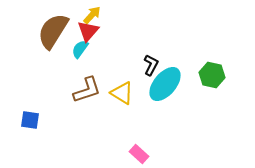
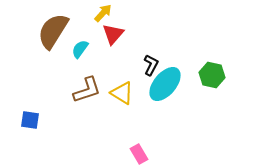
yellow arrow: moved 11 px right, 2 px up
red triangle: moved 25 px right, 3 px down
pink rectangle: rotated 18 degrees clockwise
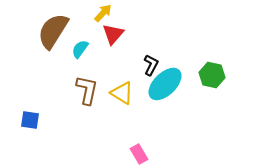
cyan ellipse: rotated 6 degrees clockwise
brown L-shape: rotated 60 degrees counterclockwise
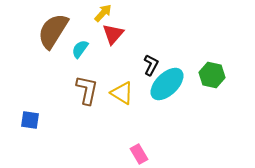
cyan ellipse: moved 2 px right
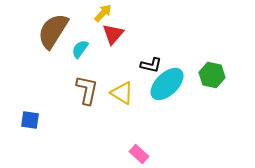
black L-shape: rotated 75 degrees clockwise
pink rectangle: rotated 18 degrees counterclockwise
